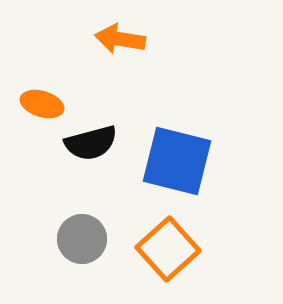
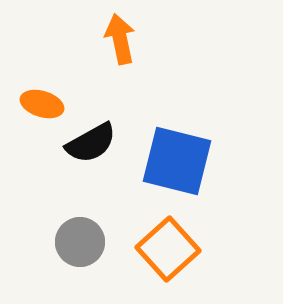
orange arrow: rotated 69 degrees clockwise
black semicircle: rotated 14 degrees counterclockwise
gray circle: moved 2 px left, 3 px down
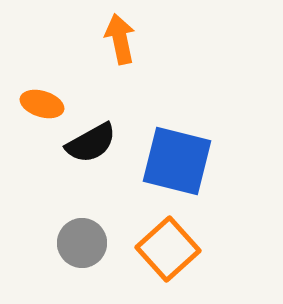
gray circle: moved 2 px right, 1 px down
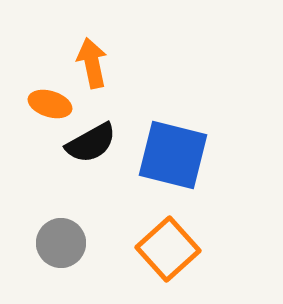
orange arrow: moved 28 px left, 24 px down
orange ellipse: moved 8 px right
blue square: moved 4 px left, 6 px up
gray circle: moved 21 px left
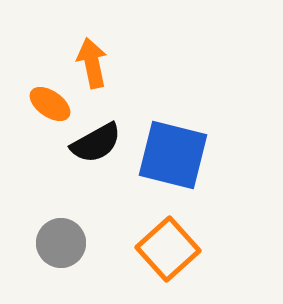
orange ellipse: rotated 18 degrees clockwise
black semicircle: moved 5 px right
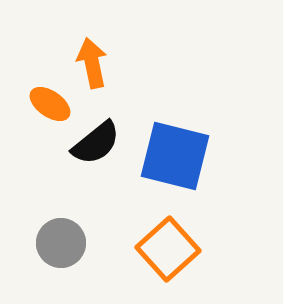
black semicircle: rotated 10 degrees counterclockwise
blue square: moved 2 px right, 1 px down
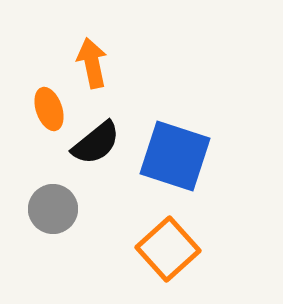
orange ellipse: moved 1 px left, 5 px down; rotated 36 degrees clockwise
blue square: rotated 4 degrees clockwise
gray circle: moved 8 px left, 34 px up
